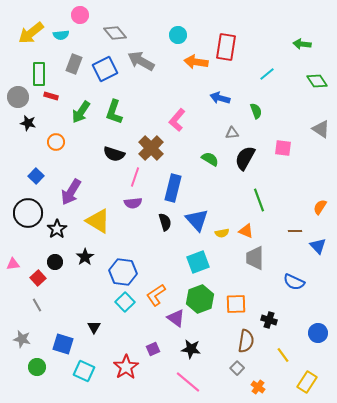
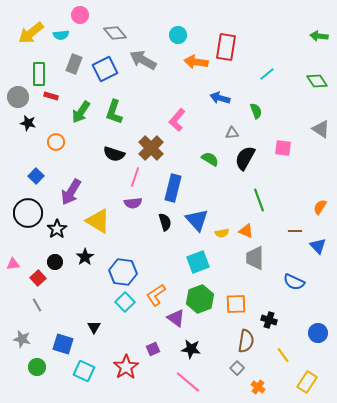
green arrow at (302, 44): moved 17 px right, 8 px up
gray arrow at (141, 61): moved 2 px right, 1 px up
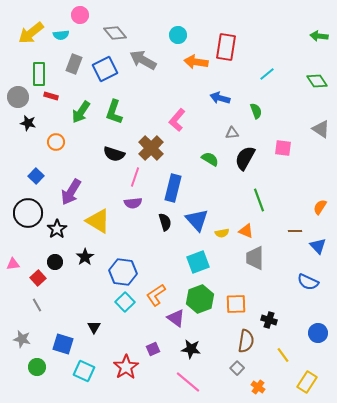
blue semicircle at (294, 282): moved 14 px right
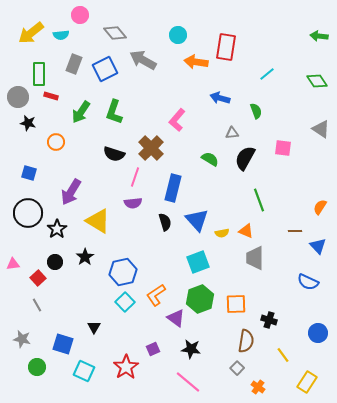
blue square at (36, 176): moved 7 px left, 3 px up; rotated 28 degrees counterclockwise
blue hexagon at (123, 272): rotated 20 degrees counterclockwise
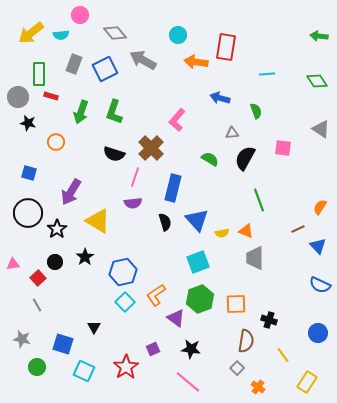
cyan line at (267, 74): rotated 35 degrees clockwise
green arrow at (81, 112): rotated 15 degrees counterclockwise
brown line at (295, 231): moved 3 px right, 2 px up; rotated 24 degrees counterclockwise
blue semicircle at (308, 282): moved 12 px right, 3 px down
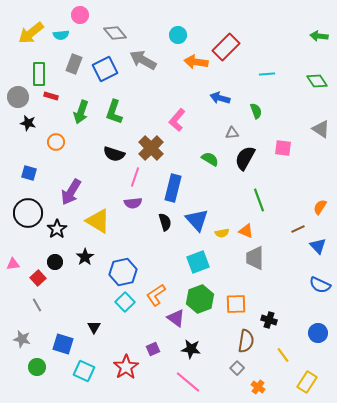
red rectangle at (226, 47): rotated 36 degrees clockwise
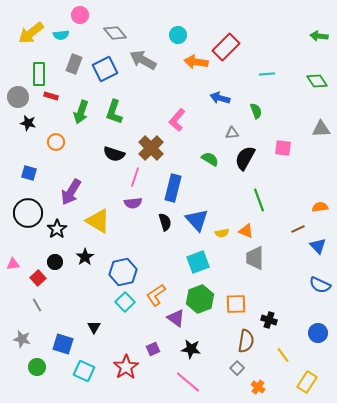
gray triangle at (321, 129): rotated 36 degrees counterclockwise
orange semicircle at (320, 207): rotated 49 degrees clockwise
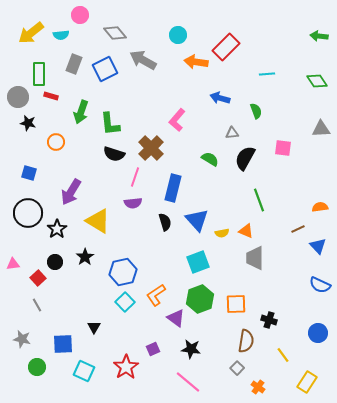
green L-shape at (114, 112): moved 4 px left, 12 px down; rotated 25 degrees counterclockwise
blue square at (63, 344): rotated 20 degrees counterclockwise
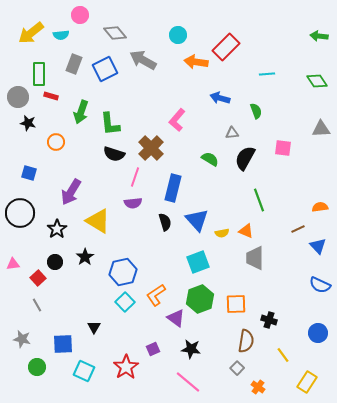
black circle at (28, 213): moved 8 px left
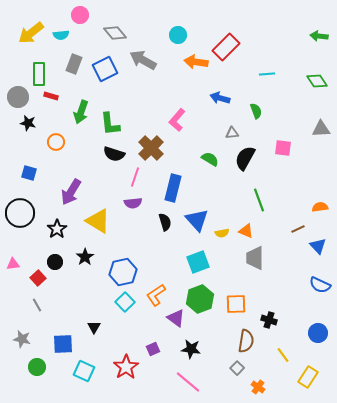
yellow rectangle at (307, 382): moved 1 px right, 5 px up
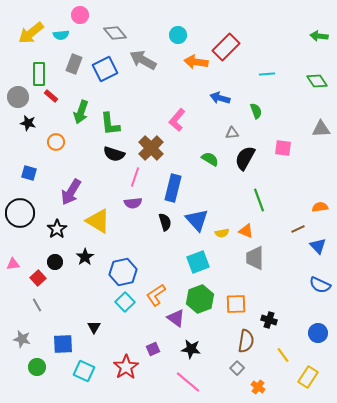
red rectangle at (51, 96): rotated 24 degrees clockwise
